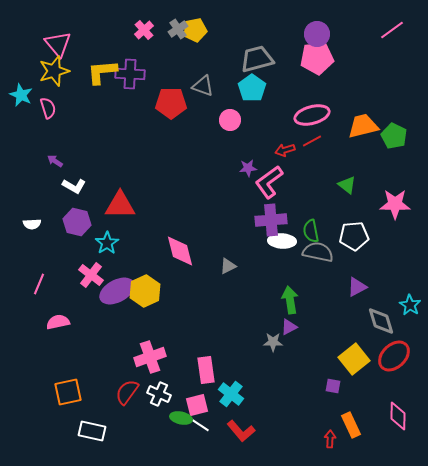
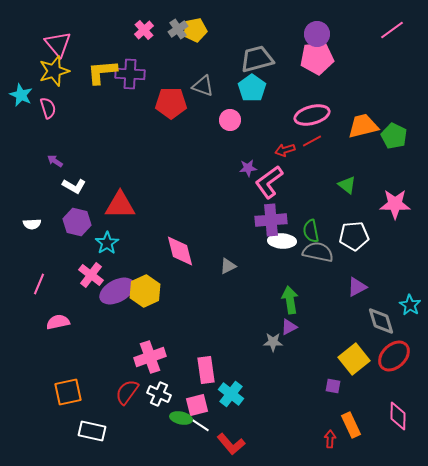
red L-shape at (241, 431): moved 10 px left, 13 px down
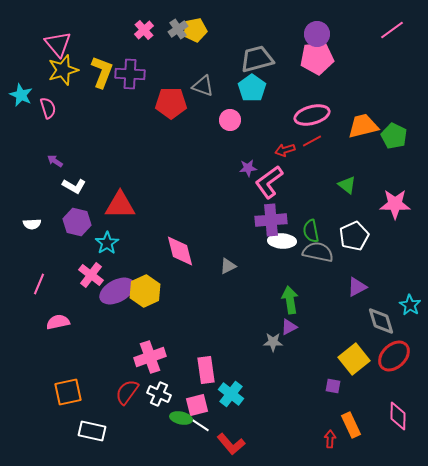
yellow star at (54, 71): moved 9 px right, 1 px up
yellow L-shape at (102, 72): rotated 116 degrees clockwise
white pentagon at (354, 236): rotated 20 degrees counterclockwise
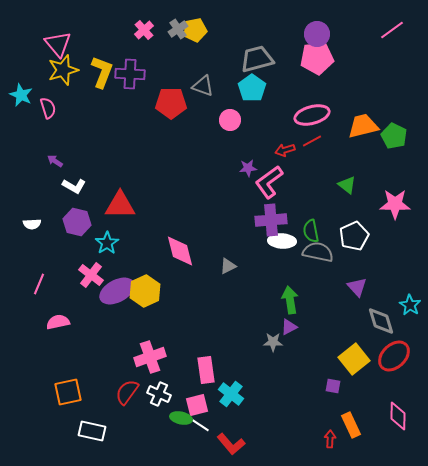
purple triangle at (357, 287): rotated 45 degrees counterclockwise
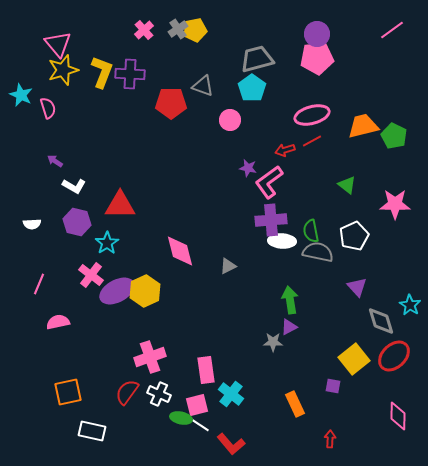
purple star at (248, 168): rotated 18 degrees clockwise
orange rectangle at (351, 425): moved 56 px left, 21 px up
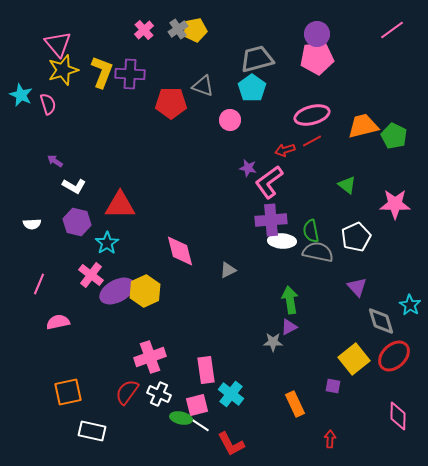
pink semicircle at (48, 108): moved 4 px up
white pentagon at (354, 236): moved 2 px right, 1 px down
gray triangle at (228, 266): moved 4 px down
red L-shape at (231, 444): rotated 12 degrees clockwise
